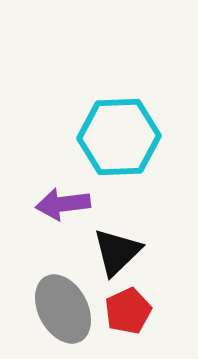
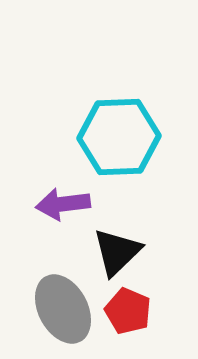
red pentagon: rotated 24 degrees counterclockwise
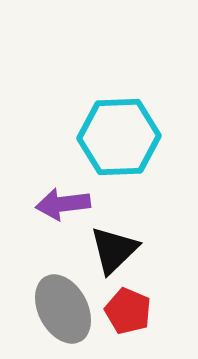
black triangle: moved 3 px left, 2 px up
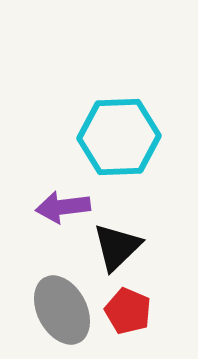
purple arrow: moved 3 px down
black triangle: moved 3 px right, 3 px up
gray ellipse: moved 1 px left, 1 px down
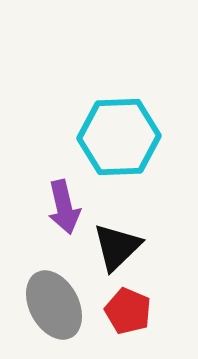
purple arrow: moved 1 px right; rotated 96 degrees counterclockwise
gray ellipse: moved 8 px left, 5 px up
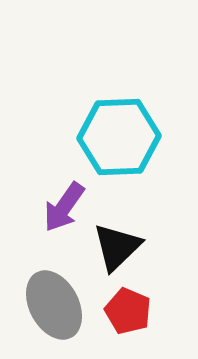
purple arrow: rotated 48 degrees clockwise
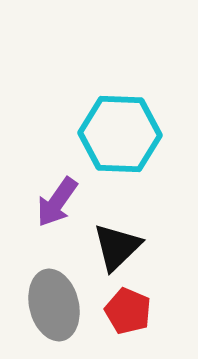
cyan hexagon: moved 1 px right, 3 px up; rotated 4 degrees clockwise
purple arrow: moved 7 px left, 5 px up
gray ellipse: rotated 14 degrees clockwise
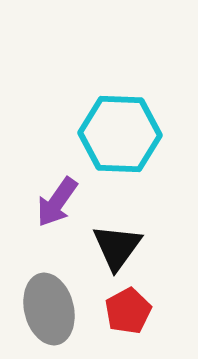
black triangle: rotated 10 degrees counterclockwise
gray ellipse: moved 5 px left, 4 px down
red pentagon: rotated 21 degrees clockwise
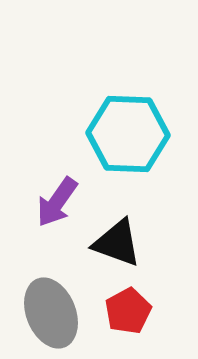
cyan hexagon: moved 8 px right
black triangle: moved 4 px up; rotated 46 degrees counterclockwise
gray ellipse: moved 2 px right, 4 px down; rotated 8 degrees counterclockwise
